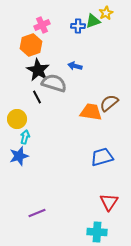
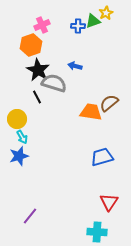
cyan arrow: moved 3 px left; rotated 136 degrees clockwise
purple line: moved 7 px left, 3 px down; rotated 30 degrees counterclockwise
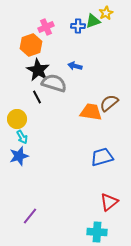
pink cross: moved 4 px right, 2 px down
red triangle: rotated 18 degrees clockwise
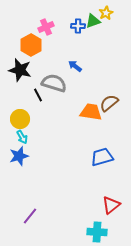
orange hexagon: rotated 10 degrees counterclockwise
blue arrow: rotated 24 degrees clockwise
black star: moved 18 px left; rotated 15 degrees counterclockwise
black line: moved 1 px right, 2 px up
yellow circle: moved 3 px right
red triangle: moved 2 px right, 3 px down
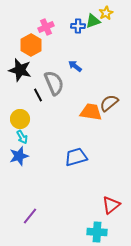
gray semicircle: rotated 50 degrees clockwise
blue trapezoid: moved 26 px left
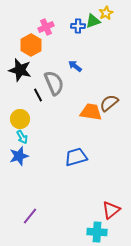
red triangle: moved 5 px down
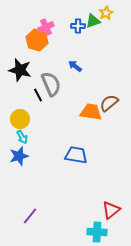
orange hexagon: moved 6 px right, 5 px up; rotated 15 degrees counterclockwise
gray semicircle: moved 3 px left, 1 px down
blue trapezoid: moved 2 px up; rotated 25 degrees clockwise
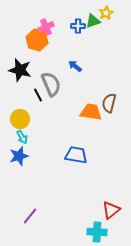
brown semicircle: rotated 36 degrees counterclockwise
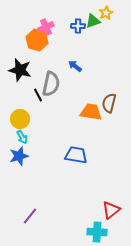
gray semicircle: rotated 35 degrees clockwise
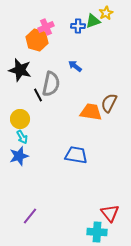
brown semicircle: rotated 12 degrees clockwise
red triangle: moved 1 px left, 3 px down; rotated 30 degrees counterclockwise
